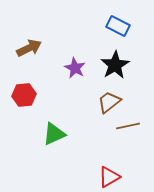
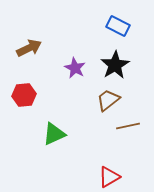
brown trapezoid: moved 1 px left, 2 px up
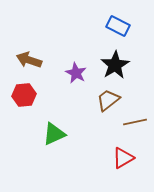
brown arrow: moved 12 px down; rotated 135 degrees counterclockwise
purple star: moved 1 px right, 5 px down
brown line: moved 7 px right, 4 px up
red triangle: moved 14 px right, 19 px up
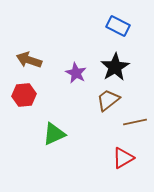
black star: moved 2 px down
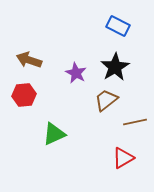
brown trapezoid: moved 2 px left
